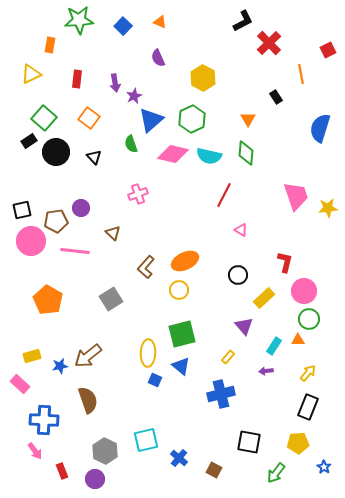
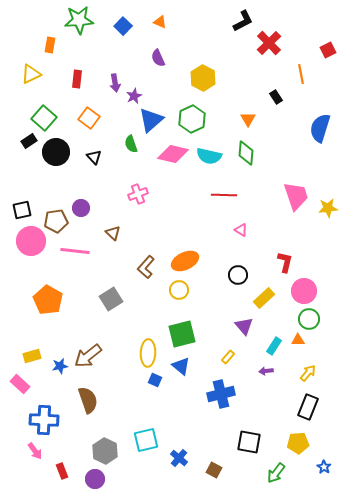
red line at (224, 195): rotated 65 degrees clockwise
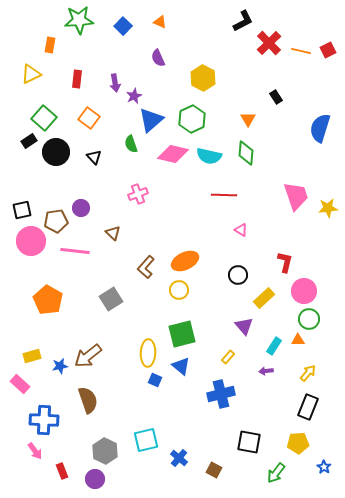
orange line at (301, 74): moved 23 px up; rotated 66 degrees counterclockwise
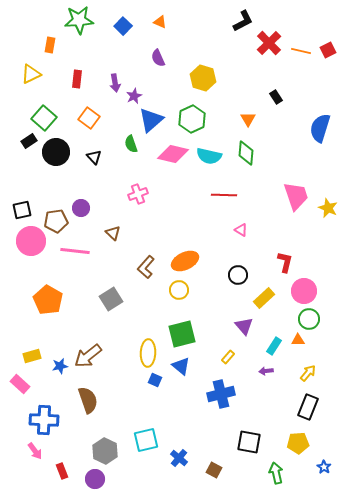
yellow hexagon at (203, 78): rotated 10 degrees counterclockwise
yellow star at (328, 208): rotated 30 degrees clockwise
green arrow at (276, 473): rotated 130 degrees clockwise
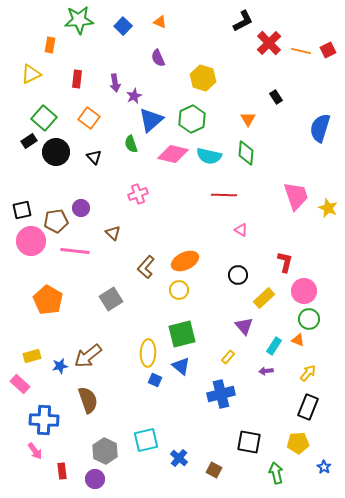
orange triangle at (298, 340): rotated 24 degrees clockwise
red rectangle at (62, 471): rotated 14 degrees clockwise
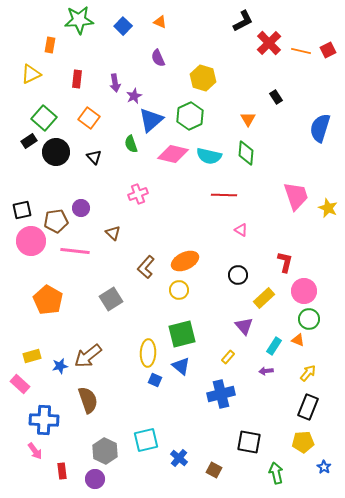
green hexagon at (192, 119): moved 2 px left, 3 px up
yellow pentagon at (298, 443): moved 5 px right, 1 px up
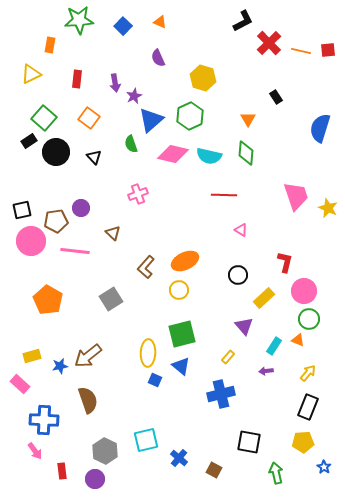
red square at (328, 50): rotated 21 degrees clockwise
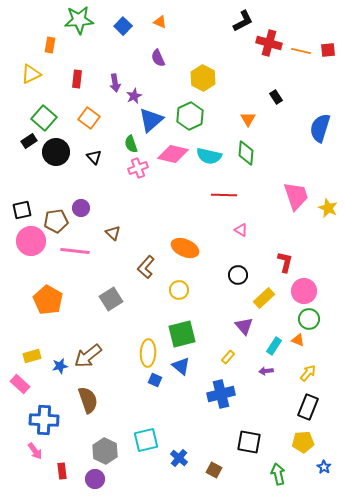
red cross at (269, 43): rotated 30 degrees counterclockwise
yellow hexagon at (203, 78): rotated 10 degrees clockwise
pink cross at (138, 194): moved 26 px up
orange ellipse at (185, 261): moved 13 px up; rotated 48 degrees clockwise
green arrow at (276, 473): moved 2 px right, 1 px down
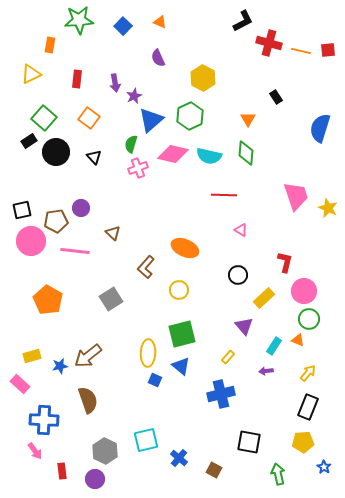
green semicircle at (131, 144): rotated 36 degrees clockwise
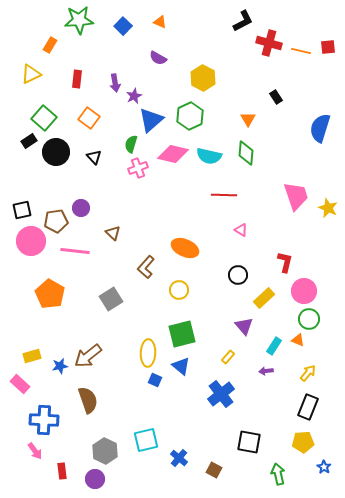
orange rectangle at (50, 45): rotated 21 degrees clockwise
red square at (328, 50): moved 3 px up
purple semicircle at (158, 58): rotated 36 degrees counterclockwise
orange pentagon at (48, 300): moved 2 px right, 6 px up
blue cross at (221, 394): rotated 24 degrees counterclockwise
